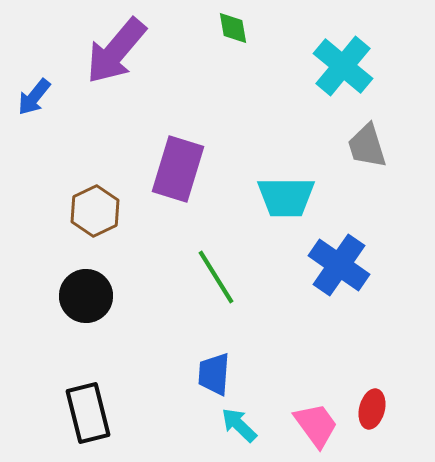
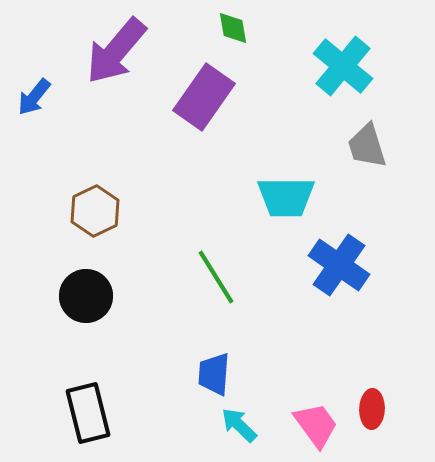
purple rectangle: moved 26 px right, 72 px up; rotated 18 degrees clockwise
red ellipse: rotated 12 degrees counterclockwise
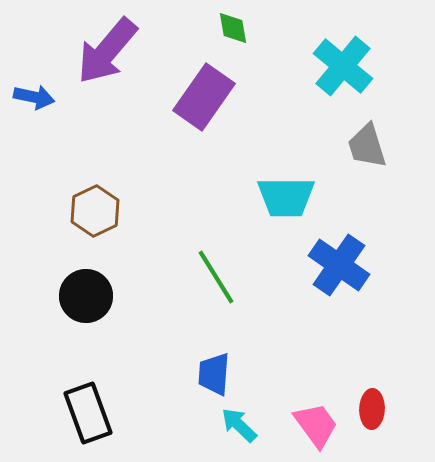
purple arrow: moved 9 px left
blue arrow: rotated 117 degrees counterclockwise
black rectangle: rotated 6 degrees counterclockwise
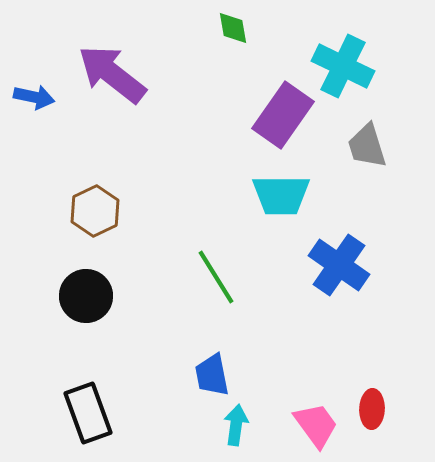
purple arrow: moved 5 px right, 23 px down; rotated 88 degrees clockwise
cyan cross: rotated 14 degrees counterclockwise
purple rectangle: moved 79 px right, 18 px down
cyan trapezoid: moved 5 px left, 2 px up
blue trapezoid: moved 2 px left, 1 px down; rotated 15 degrees counterclockwise
cyan arrow: moved 3 px left; rotated 54 degrees clockwise
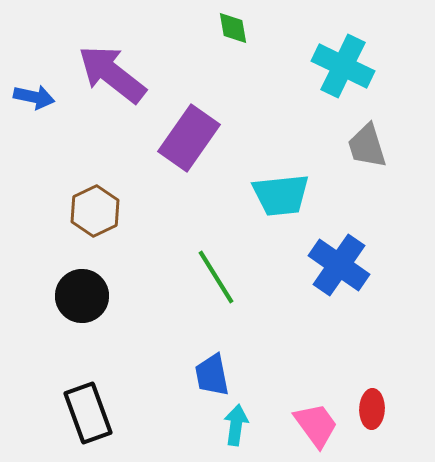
purple rectangle: moved 94 px left, 23 px down
cyan trapezoid: rotated 6 degrees counterclockwise
black circle: moved 4 px left
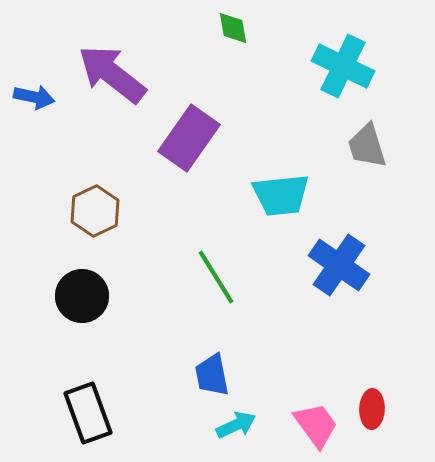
cyan arrow: rotated 57 degrees clockwise
